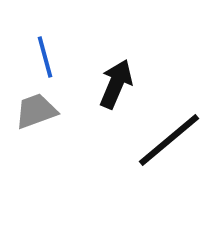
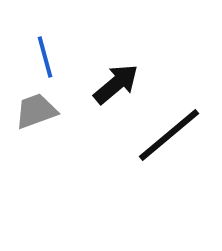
black arrow: rotated 27 degrees clockwise
black line: moved 5 px up
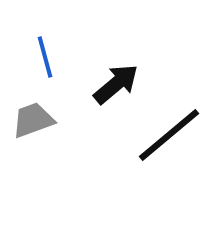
gray trapezoid: moved 3 px left, 9 px down
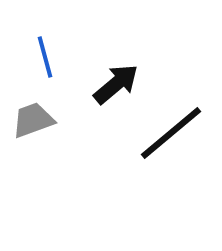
black line: moved 2 px right, 2 px up
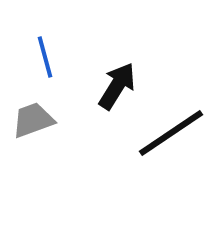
black arrow: moved 1 px right, 2 px down; rotated 18 degrees counterclockwise
black line: rotated 6 degrees clockwise
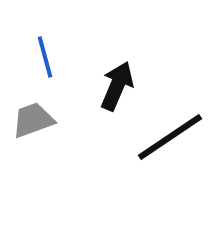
black arrow: rotated 9 degrees counterclockwise
black line: moved 1 px left, 4 px down
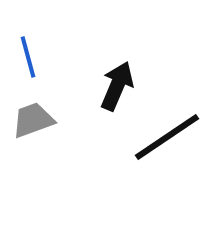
blue line: moved 17 px left
black line: moved 3 px left
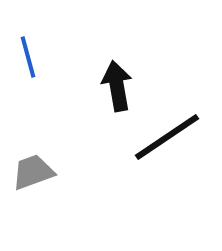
black arrow: rotated 33 degrees counterclockwise
gray trapezoid: moved 52 px down
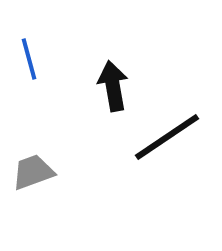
blue line: moved 1 px right, 2 px down
black arrow: moved 4 px left
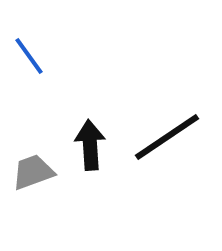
blue line: moved 3 px up; rotated 21 degrees counterclockwise
black arrow: moved 23 px left, 59 px down; rotated 6 degrees clockwise
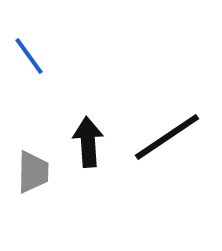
black arrow: moved 2 px left, 3 px up
gray trapezoid: rotated 111 degrees clockwise
